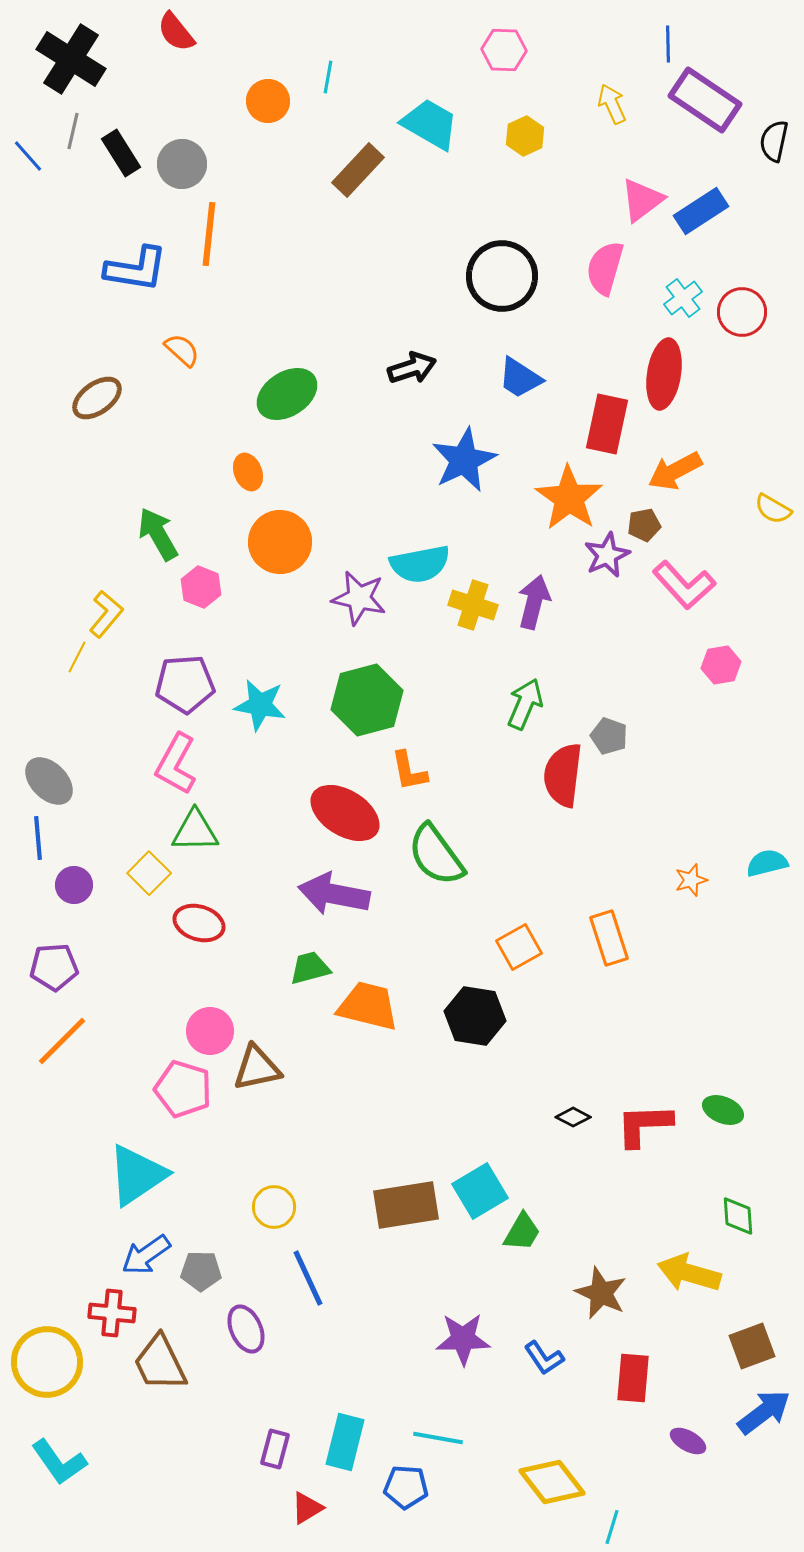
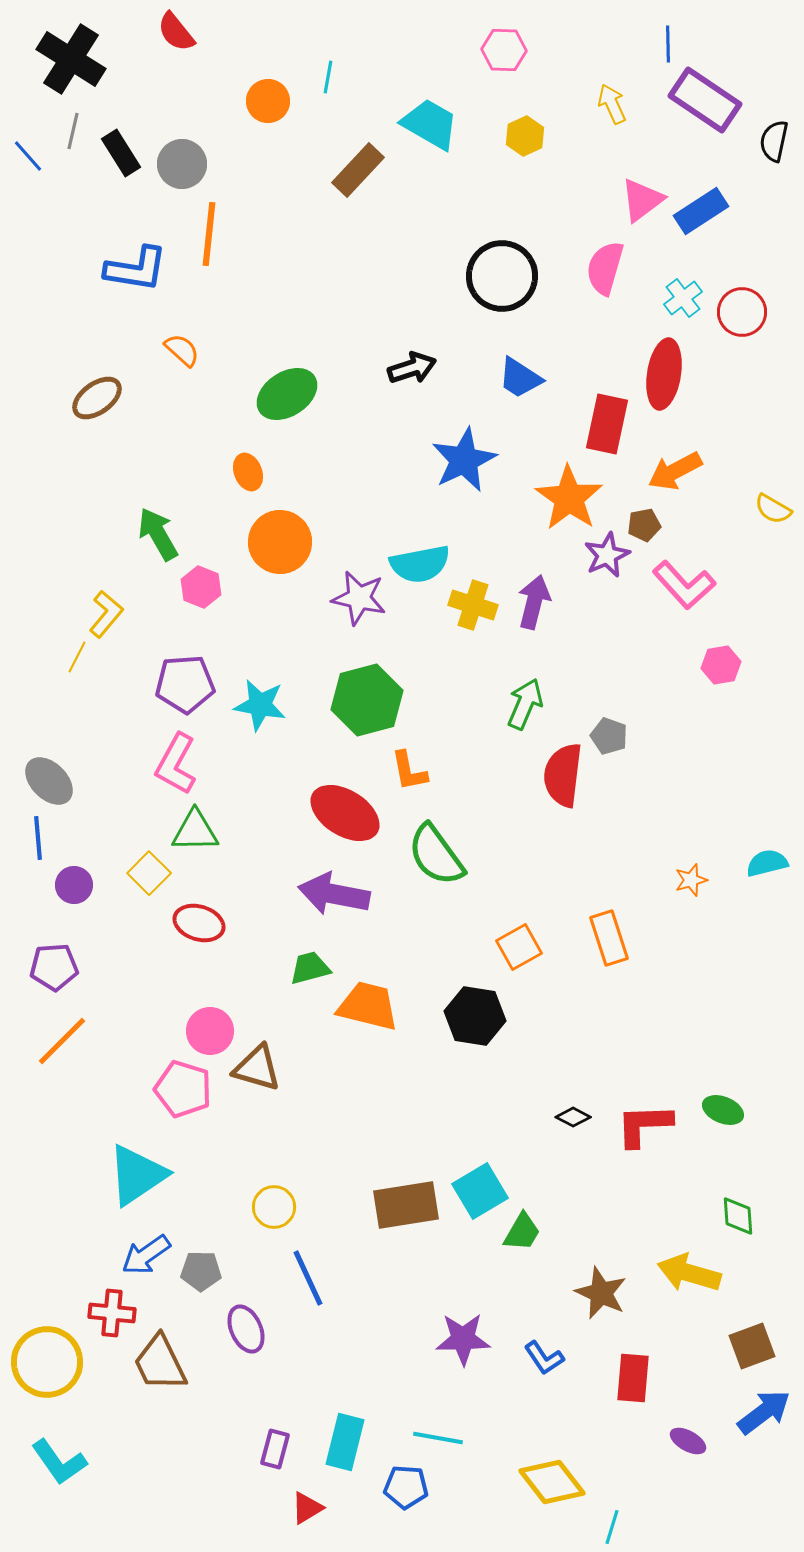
brown triangle at (257, 1068): rotated 28 degrees clockwise
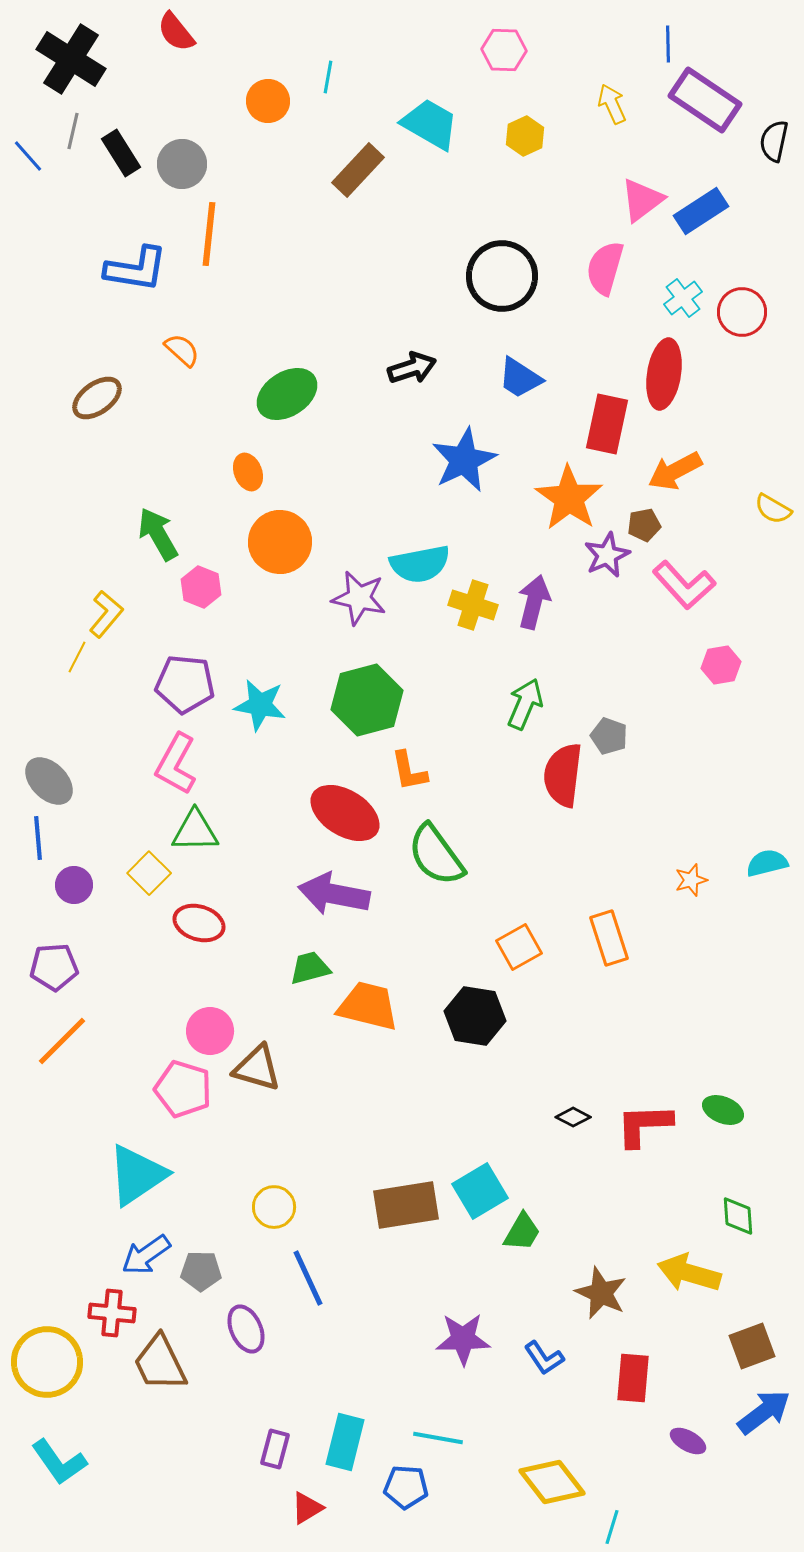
purple pentagon at (185, 684): rotated 10 degrees clockwise
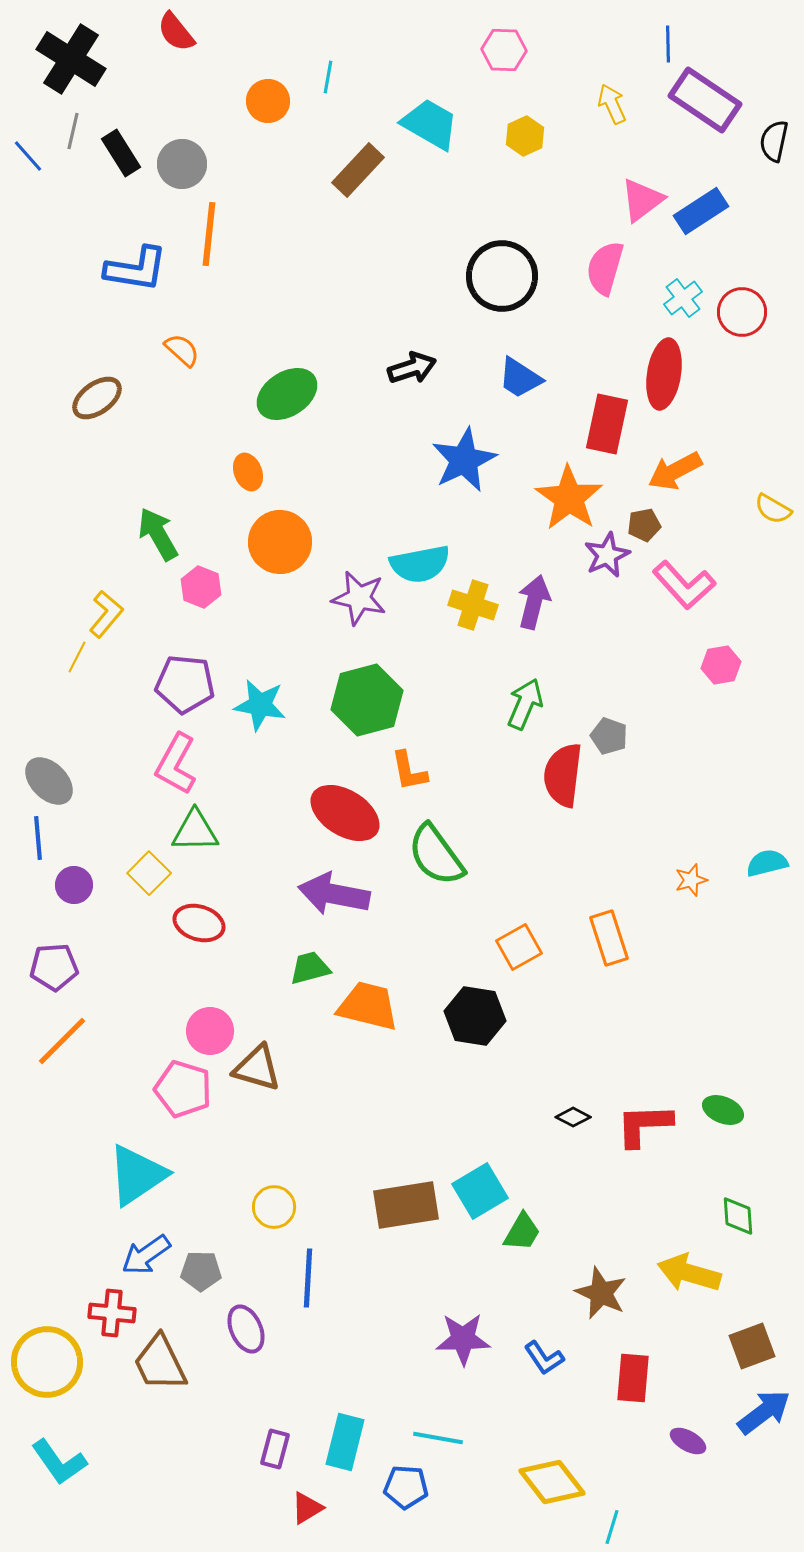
blue line at (308, 1278): rotated 28 degrees clockwise
